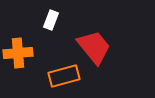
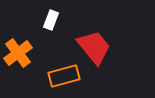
orange cross: rotated 32 degrees counterclockwise
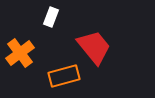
white rectangle: moved 3 px up
orange cross: moved 2 px right
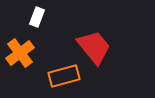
white rectangle: moved 14 px left
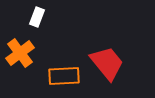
red trapezoid: moved 13 px right, 16 px down
orange rectangle: rotated 12 degrees clockwise
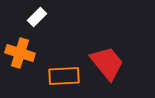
white rectangle: rotated 24 degrees clockwise
orange cross: rotated 36 degrees counterclockwise
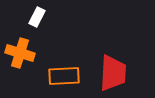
white rectangle: rotated 18 degrees counterclockwise
red trapezoid: moved 6 px right, 10 px down; rotated 42 degrees clockwise
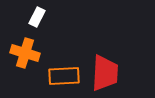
orange cross: moved 5 px right
red trapezoid: moved 8 px left
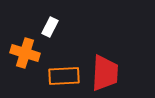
white rectangle: moved 13 px right, 10 px down
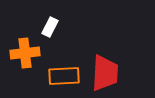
orange cross: rotated 24 degrees counterclockwise
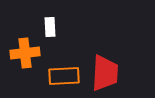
white rectangle: rotated 30 degrees counterclockwise
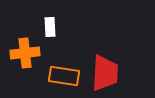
orange rectangle: rotated 12 degrees clockwise
